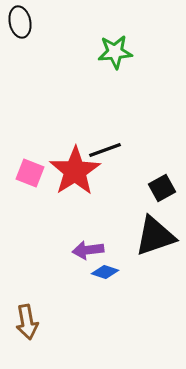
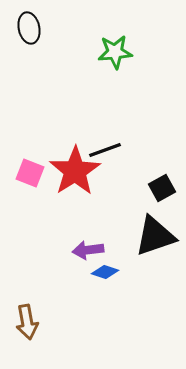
black ellipse: moved 9 px right, 6 px down
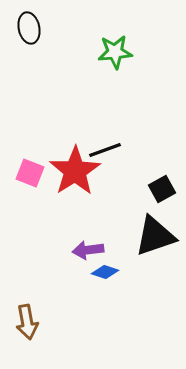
black square: moved 1 px down
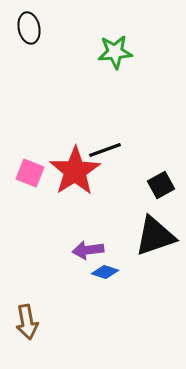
black square: moved 1 px left, 4 px up
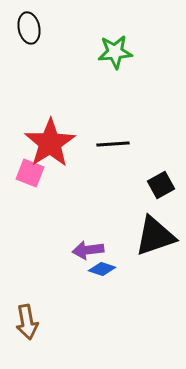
black line: moved 8 px right, 6 px up; rotated 16 degrees clockwise
red star: moved 25 px left, 28 px up
blue diamond: moved 3 px left, 3 px up
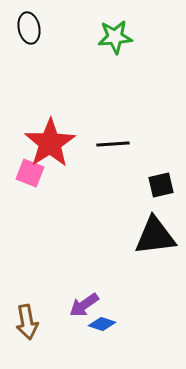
green star: moved 15 px up
black square: rotated 16 degrees clockwise
black triangle: rotated 12 degrees clockwise
purple arrow: moved 4 px left, 55 px down; rotated 28 degrees counterclockwise
blue diamond: moved 55 px down
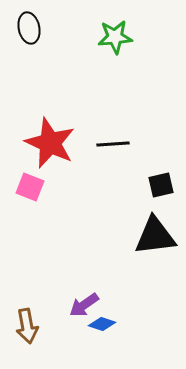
red star: rotated 15 degrees counterclockwise
pink square: moved 14 px down
brown arrow: moved 4 px down
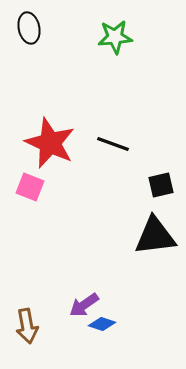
black line: rotated 24 degrees clockwise
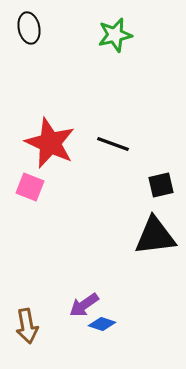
green star: moved 2 px up; rotated 8 degrees counterclockwise
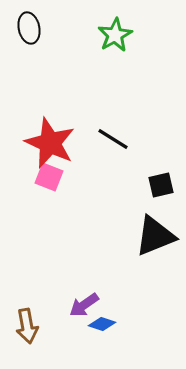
green star: rotated 16 degrees counterclockwise
black line: moved 5 px up; rotated 12 degrees clockwise
pink square: moved 19 px right, 10 px up
black triangle: rotated 15 degrees counterclockwise
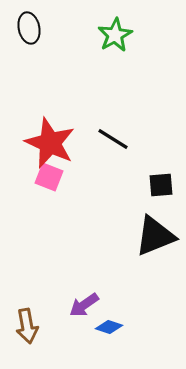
black square: rotated 8 degrees clockwise
blue diamond: moved 7 px right, 3 px down
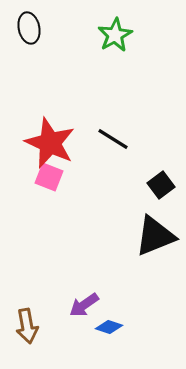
black square: rotated 32 degrees counterclockwise
